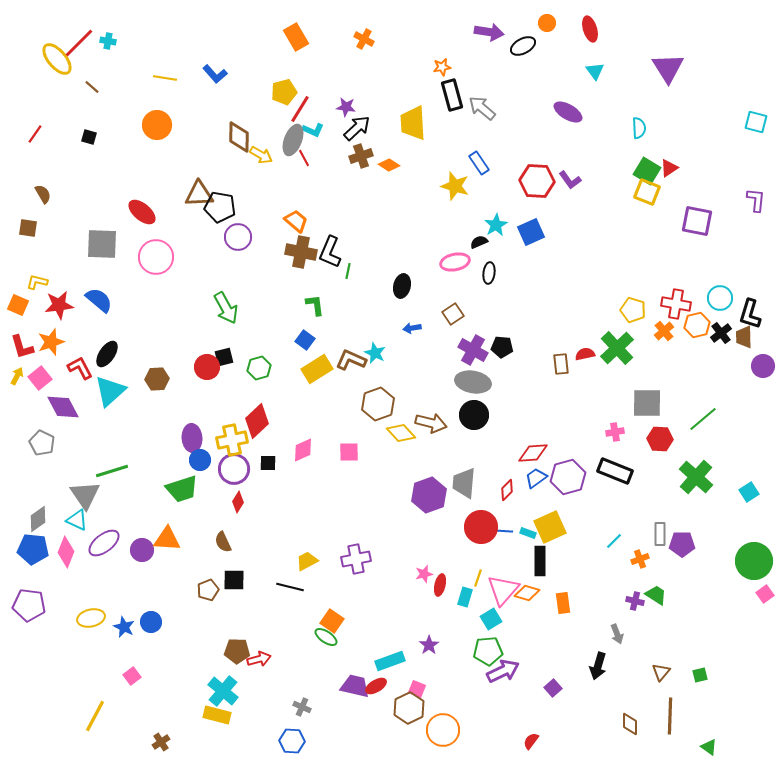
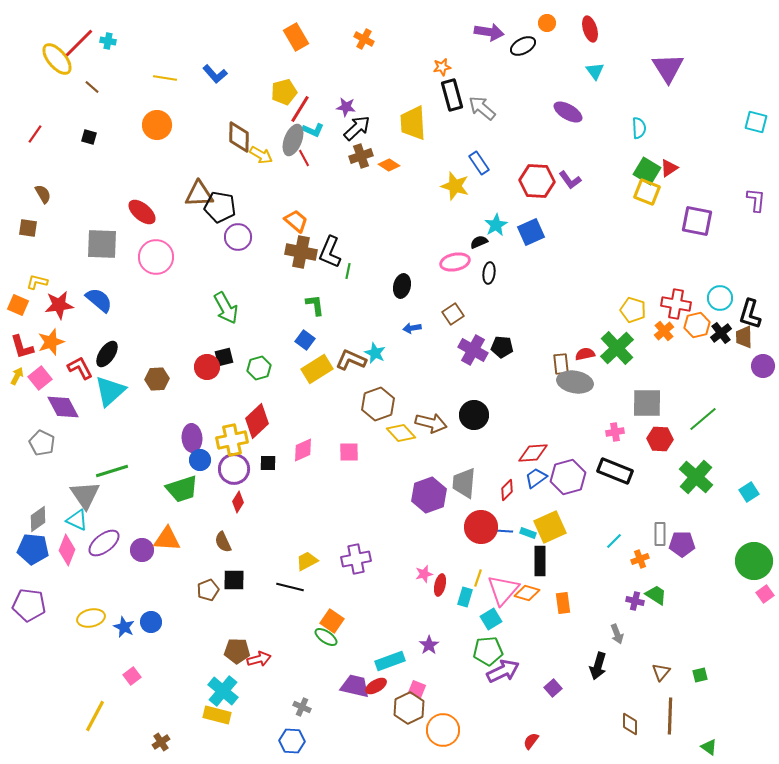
gray ellipse at (473, 382): moved 102 px right
pink diamond at (66, 552): moved 1 px right, 2 px up
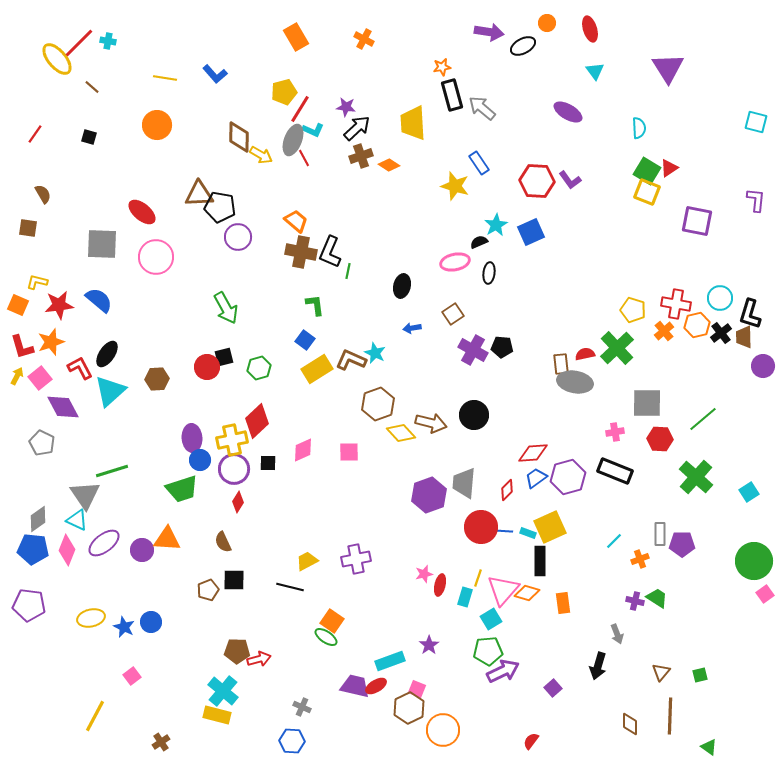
green trapezoid at (656, 595): moved 1 px right, 3 px down
